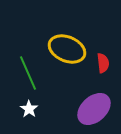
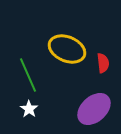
green line: moved 2 px down
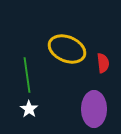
green line: moved 1 px left; rotated 16 degrees clockwise
purple ellipse: rotated 48 degrees counterclockwise
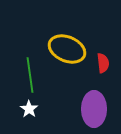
green line: moved 3 px right
